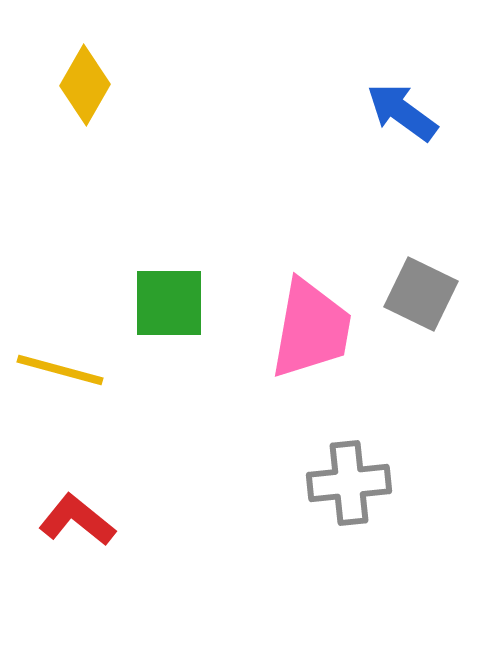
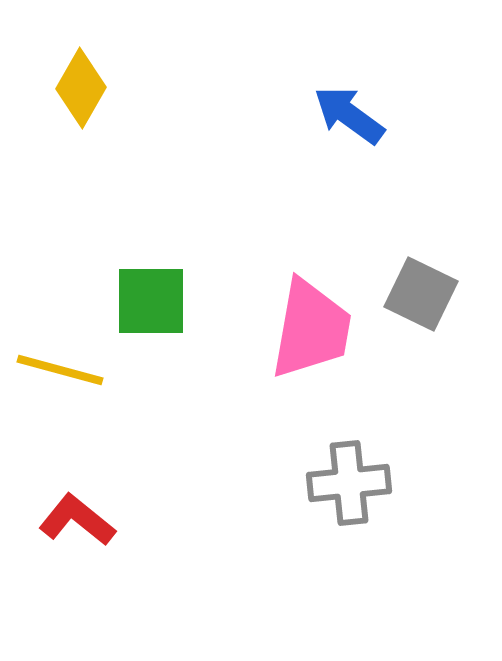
yellow diamond: moved 4 px left, 3 px down
blue arrow: moved 53 px left, 3 px down
green square: moved 18 px left, 2 px up
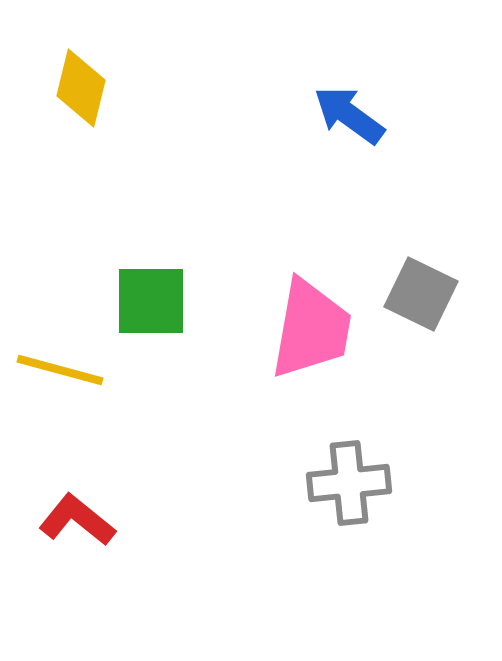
yellow diamond: rotated 16 degrees counterclockwise
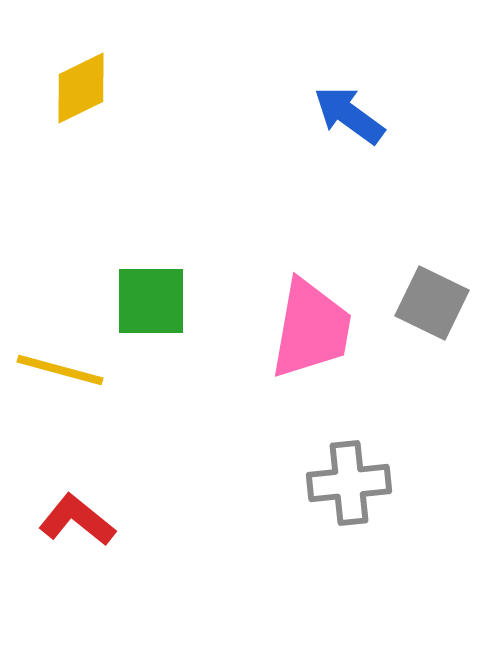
yellow diamond: rotated 50 degrees clockwise
gray square: moved 11 px right, 9 px down
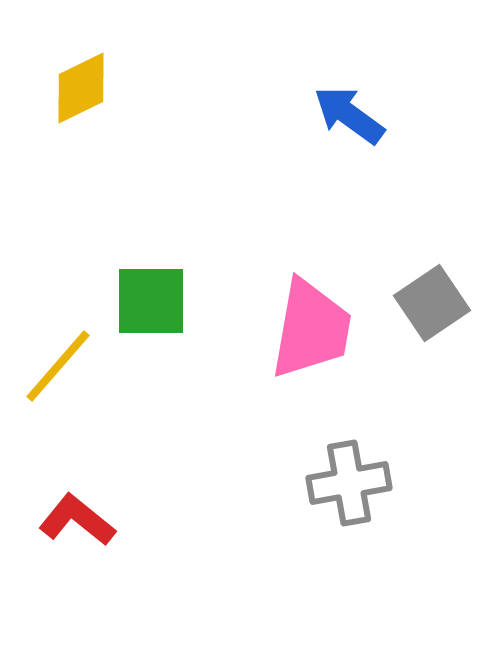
gray square: rotated 30 degrees clockwise
yellow line: moved 2 px left, 4 px up; rotated 64 degrees counterclockwise
gray cross: rotated 4 degrees counterclockwise
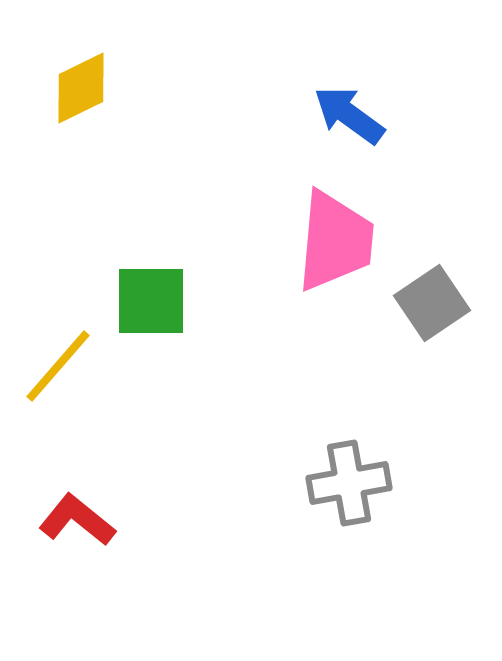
pink trapezoid: moved 24 px right, 88 px up; rotated 5 degrees counterclockwise
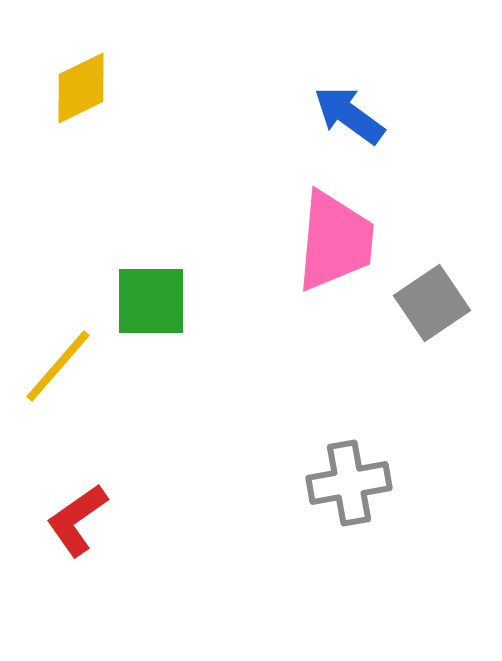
red L-shape: rotated 74 degrees counterclockwise
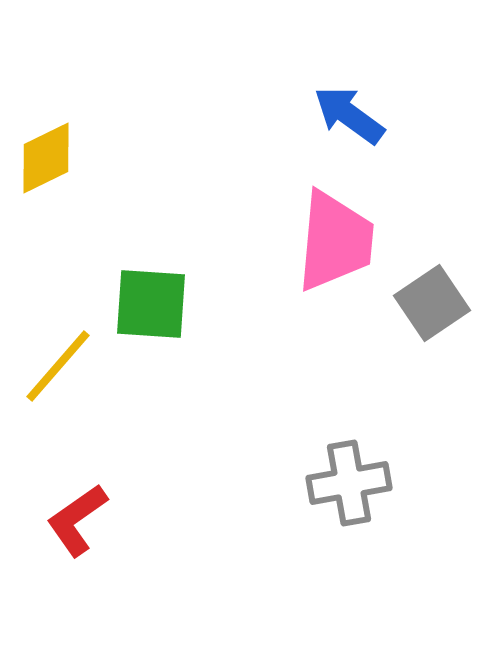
yellow diamond: moved 35 px left, 70 px down
green square: moved 3 px down; rotated 4 degrees clockwise
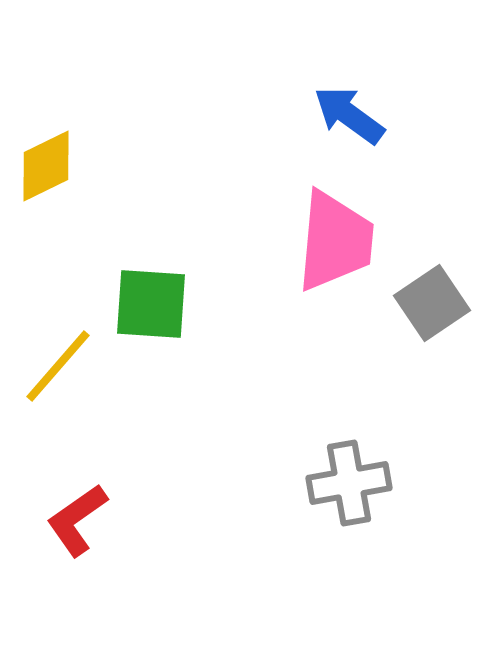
yellow diamond: moved 8 px down
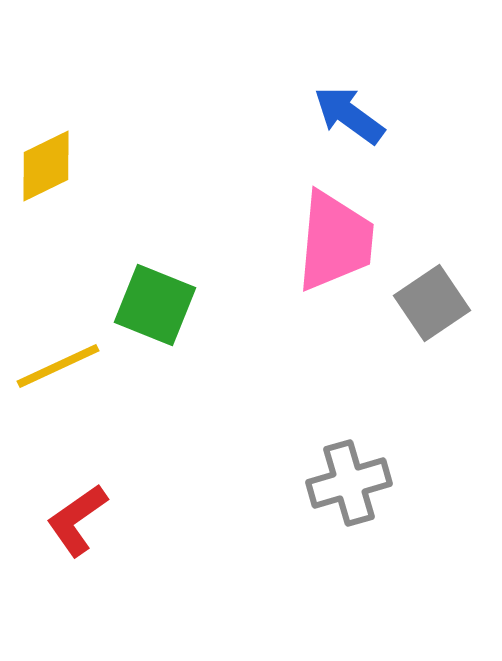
green square: moved 4 px right, 1 px down; rotated 18 degrees clockwise
yellow line: rotated 24 degrees clockwise
gray cross: rotated 6 degrees counterclockwise
